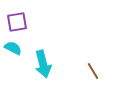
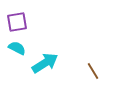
cyan semicircle: moved 4 px right
cyan arrow: moved 2 px right, 1 px up; rotated 108 degrees counterclockwise
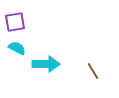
purple square: moved 2 px left
cyan arrow: moved 1 px right, 1 px down; rotated 32 degrees clockwise
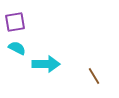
brown line: moved 1 px right, 5 px down
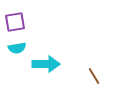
cyan semicircle: rotated 144 degrees clockwise
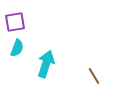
cyan semicircle: rotated 60 degrees counterclockwise
cyan arrow: rotated 72 degrees counterclockwise
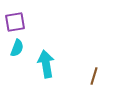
cyan arrow: rotated 28 degrees counterclockwise
brown line: rotated 48 degrees clockwise
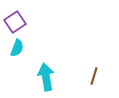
purple square: rotated 25 degrees counterclockwise
cyan arrow: moved 13 px down
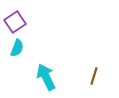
cyan arrow: rotated 16 degrees counterclockwise
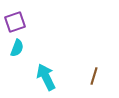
purple square: rotated 15 degrees clockwise
